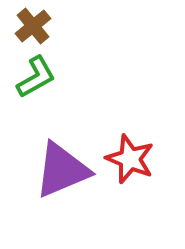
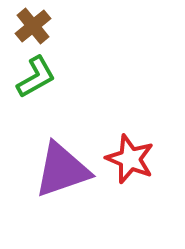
purple triangle: rotated 4 degrees clockwise
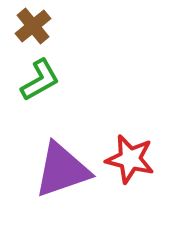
green L-shape: moved 4 px right, 3 px down
red star: rotated 9 degrees counterclockwise
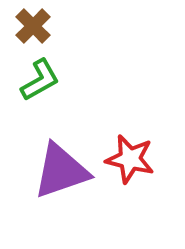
brown cross: rotated 6 degrees counterclockwise
purple triangle: moved 1 px left, 1 px down
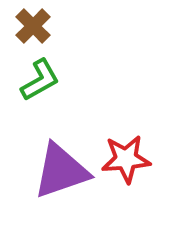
red star: moved 4 px left; rotated 18 degrees counterclockwise
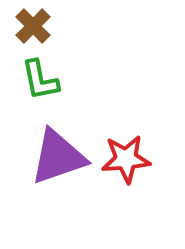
green L-shape: rotated 108 degrees clockwise
purple triangle: moved 3 px left, 14 px up
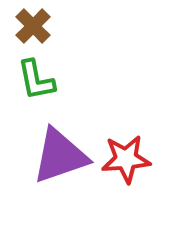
green L-shape: moved 4 px left
purple triangle: moved 2 px right, 1 px up
